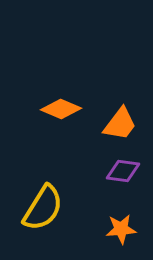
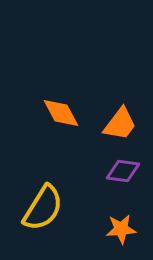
orange diamond: moved 4 px down; rotated 39 degrees clockwise
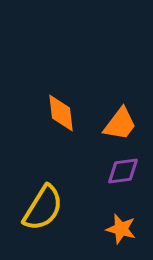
orange diamond: rotated 21 degrees clockwise
purple diamond: rotated 16 degrees counterclockwise
orange star: rotated 20 degrees clockwise
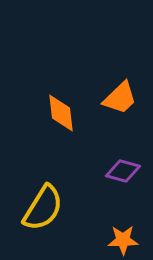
orange trapezoid: moved 26 px up; rotated 9 degrees clockwise
purple diamond: rotated 24 degrees clockwise
orange star: moved 2 px right, 11 px down; rotated 16 degrees counterclockwise
